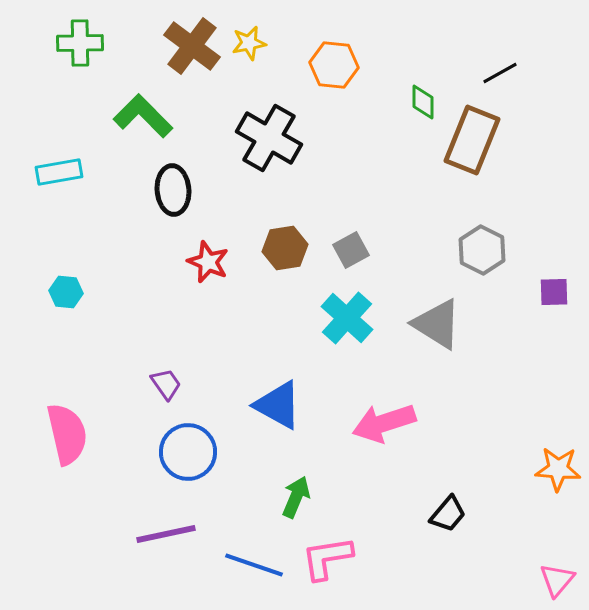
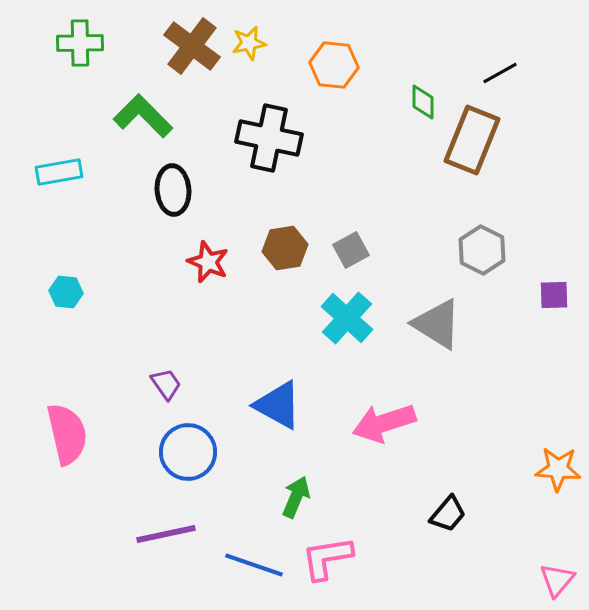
black cross: rotated 18 degrees counterclockwise
purple square: moved 3 px down
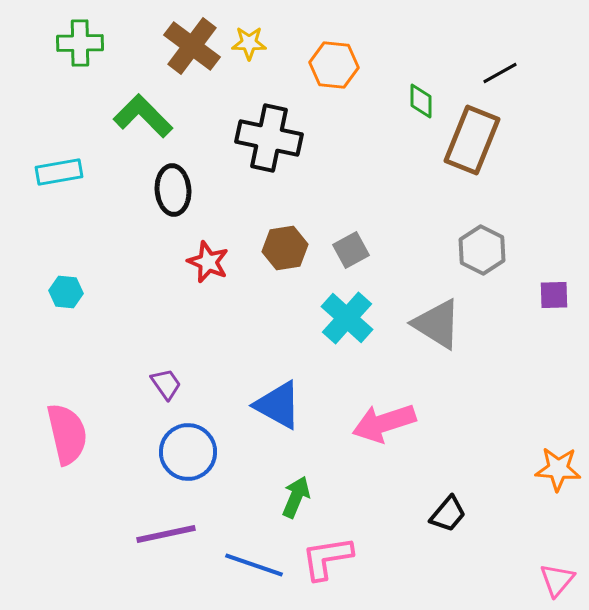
yellow star: rotated 12 degrees clockwise
green diamond: moved 2 px left, 1 px up
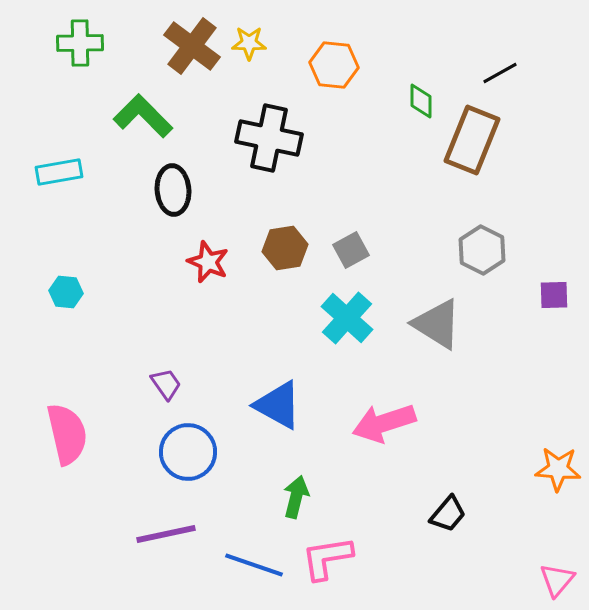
green arrow: rotated 9 degrees counterclockwise
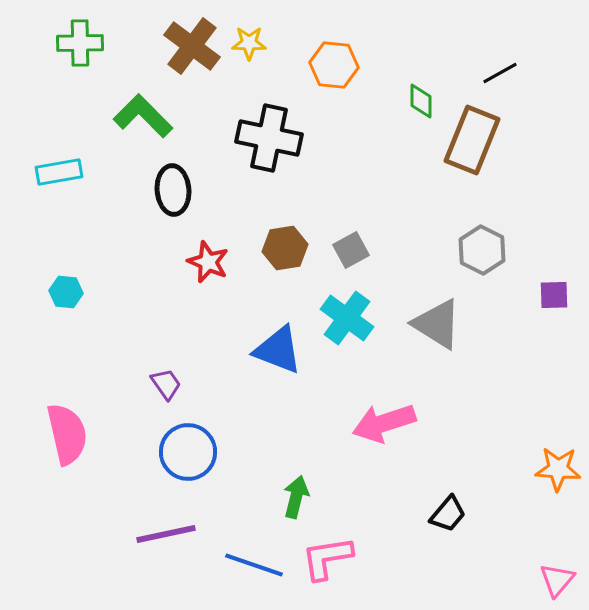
cyan cross: rotated 6 degrees counterclockwise
blue triangle: moved 55 px up; rotated 8 degrees counterclockwise
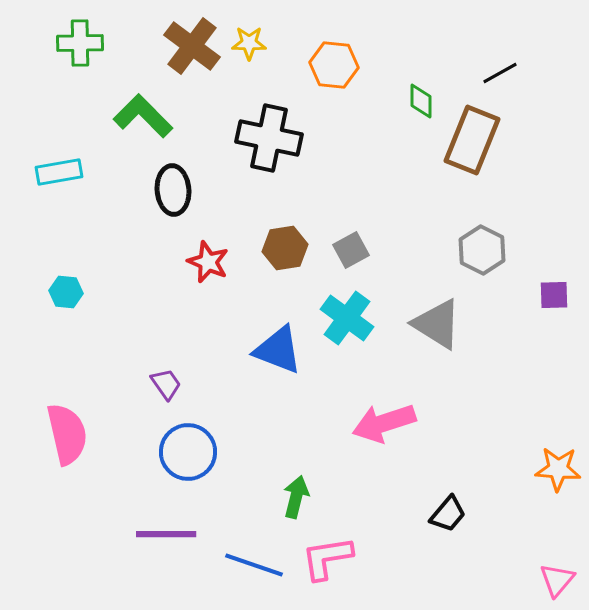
purple line: rotated 12 degrees clockwise
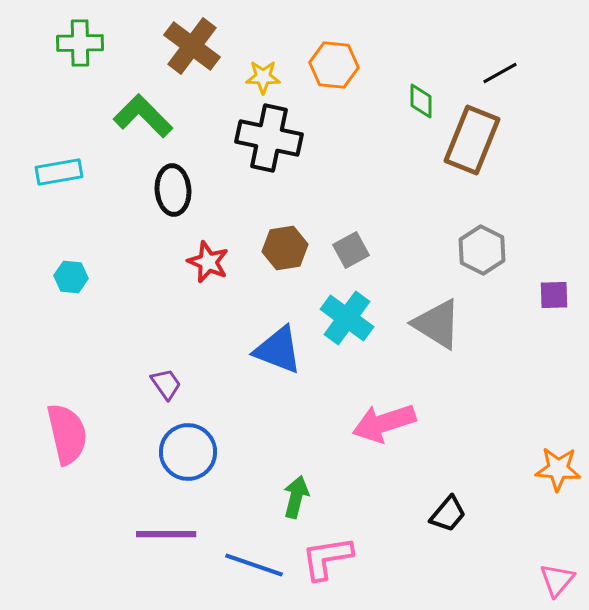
yellow star: moved 14 px right, 34 px down
cyan hexagon: moved 5 px right, 15 px up
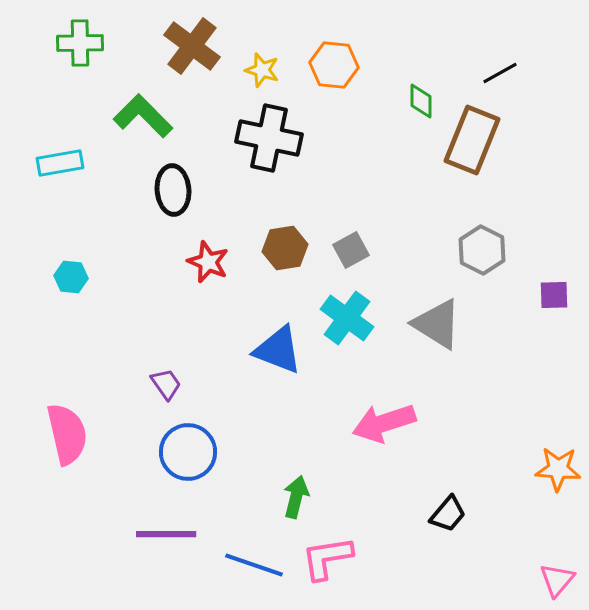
yellow star: moved 1 px left, 7 px up; rotated 16 degrees clockwise
cyan rectangle: moved 1 px right, 9 px up
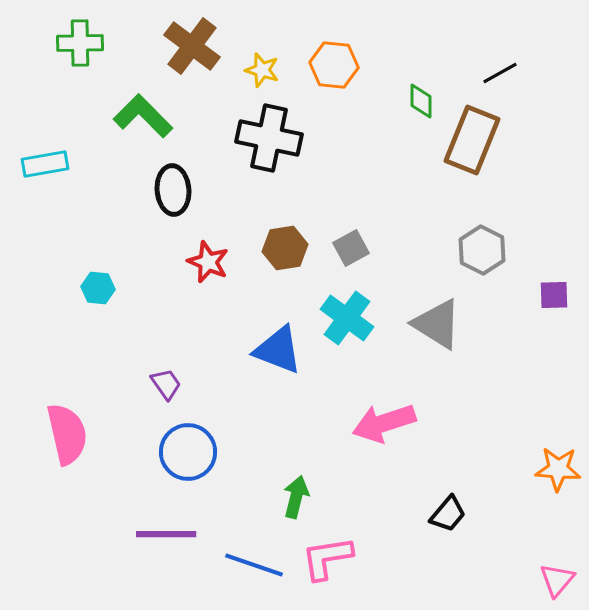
cyan rectangle: moved 15 px left, 1 px down
gray square: moved 2 px up
cyan hexagon: moved 27 px right, 11 px down
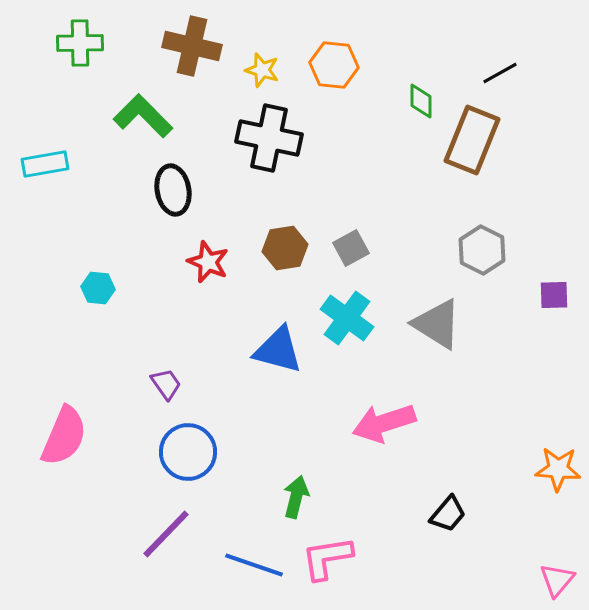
brown cross: rotated 24 degrees counterclockwise
black ellipse: rotated 6 degrees counterclockwise
blue triangle: rotated 6 degrees counterclockwise
pink semicircle: moved 3 px left, 2 px down; rotated 36 degrees clockwise
purple line: rotated 46 degrees counterclockwise
